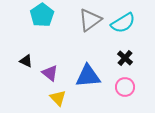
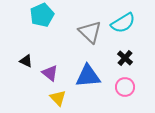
cyan pentagon: rotated 10 degrees clockwise
gray triangle: moved 12 px down; rotated 40 degrees counterclockwise
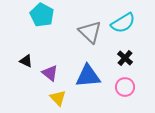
cyan pentagon: rotated 20 degrees counterclockwise
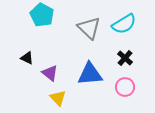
cyan semicircle: moved 1 px right, 1 px down
gray triangle: moved 1 px left, 4 px up
black triangle: moved 1 px right, 3 px up
blue triangle: moved 2 px right, 2 px up
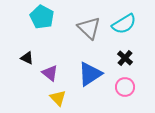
cyan pentagon: moved 2 px down
blue triangle: rotated 28 degrees counterclockwise
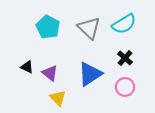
cyan pentagon: moved 6 px right, 10 px down
black triangle: moved 9 px down
